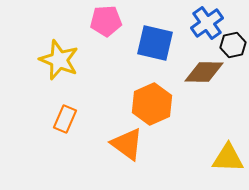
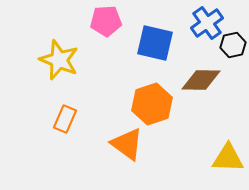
brown diamond: moved 3 px left, 8 px down
orange hexagon: rotated 6 degrees clockwise
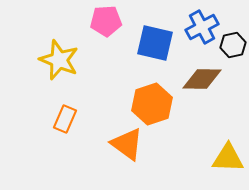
blue cross: moved 5 px left, 4 px down; rotated 8 degrees clockwise
brown diamond: moved 1 px right, 1 px up
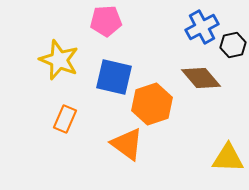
blue square: moved 41 px left, 34 px down
brown diamond: moved 1 px left, 1 px up; rotated 48 degrees clockwise
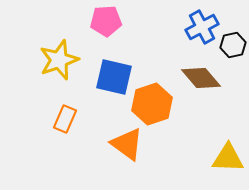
yellow star: rotated 30 degrees clockwise
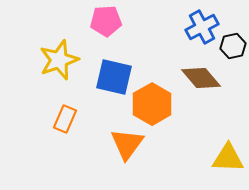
black hexagon: moved 1 px down
orange hexagon: rotated 12 degrees counterclockwise
orange triangle: rotated 30 degrees clockwise
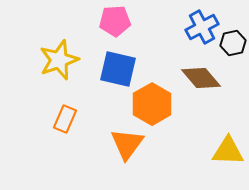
pink pentagon: moved 9 px right
black hexagon: moved 3 px up
blue square: moved 4 px right, 8 px up
yellow triangle: moved 7 px up
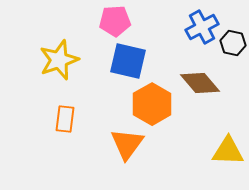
black hexagon: rotated 25 degrees clockwise
blue square: moved 10 px right, 8 px up
brown diamond: moved 1 px left, 5 px down
orange rectangle: rotated 16 degrees counterclockwise
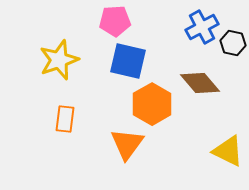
yellow triangle: rotated 24 degrees clockwise
